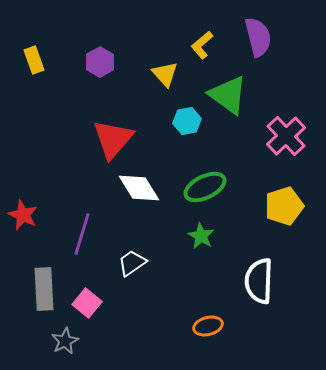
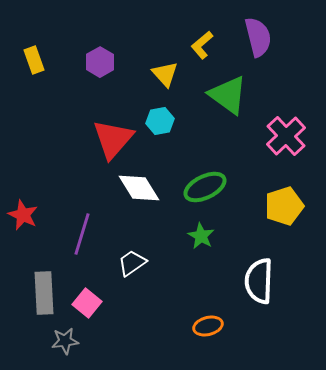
cyan hexagon: moved 27 px left
gray rectangle: moved 4 px down
gray star: rotated 20 degrees clockwise
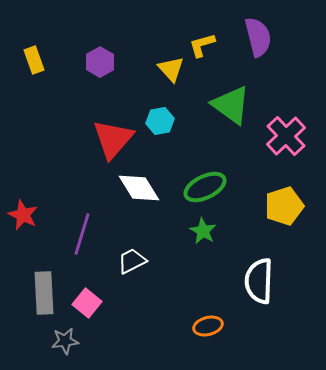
yellow L-shape: rotated 24 degrees clockwise
yellow triangle: moved 6 px right, 5 px up
green triangle: moved 3 px right, 10 px down
green star: moved 2 px right, 5 px up
white trapezoid: moved 2 px up; rotated 8 degrees clockwise
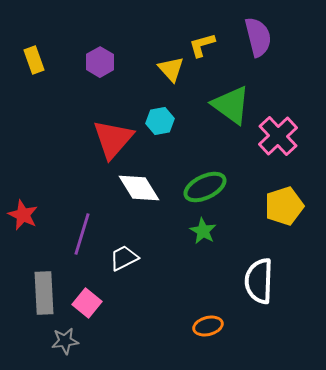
pink cross: moved 8 px left
white trapezoid: moved 8 px left, 3 px up
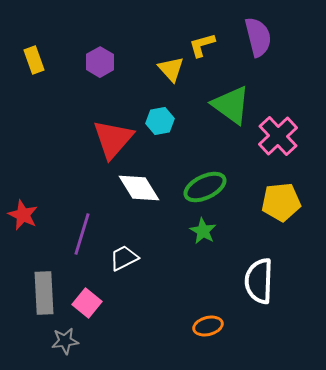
yellow pentagon: moved 3 px left, 4 px up; rotated 12 degrees clockwise
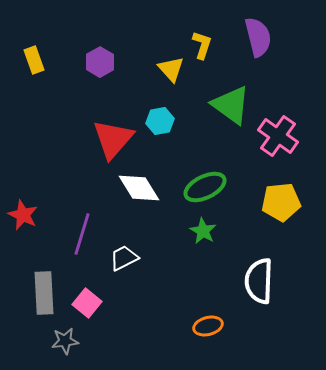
yellow L-shape: rotated 124 degrees clockwise
pink cross: rotated 12 degrees counterclockwise
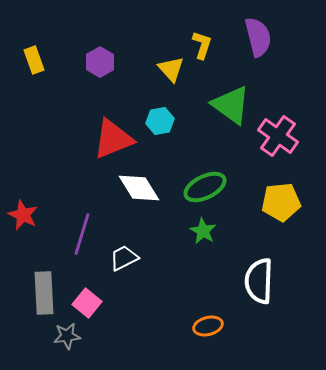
red triangle: rotated 27 degrees clockwise
gray star: moved 2 px right, 5 px up
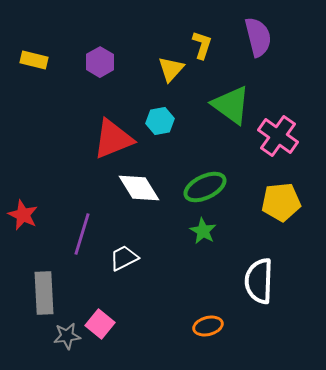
yellow rectangle: rotated 56 degrees counterclockwise
yellow triangle: rotated 24 degrees clockwise
pink square: moved 13 px right, 21 px down
